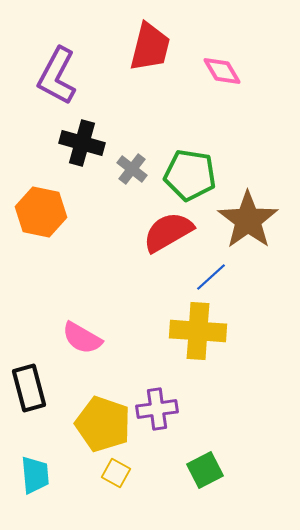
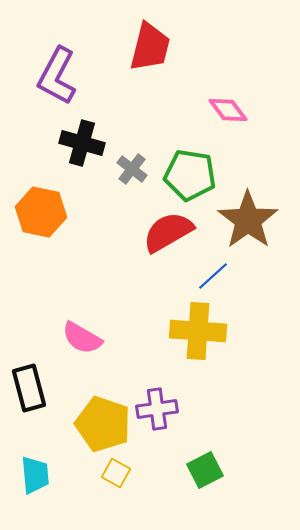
pink diamond: moved 6 px right, 39 px down; rotated 6 degrees counterclockwise
blue line: moved 2 px right, 1 px up
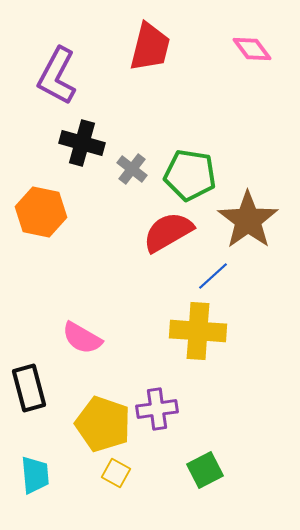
pink diamond: moved 24 px right, 61 px up
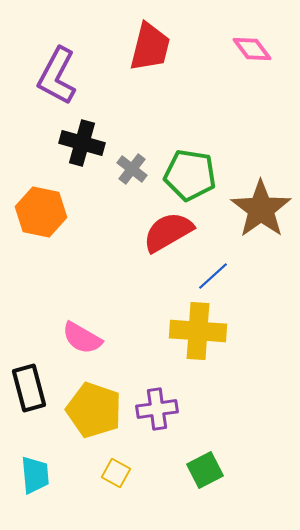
brown star: moved 13 px right, 11 px up
yellow pentagon: moved 9 px left, 14 px up
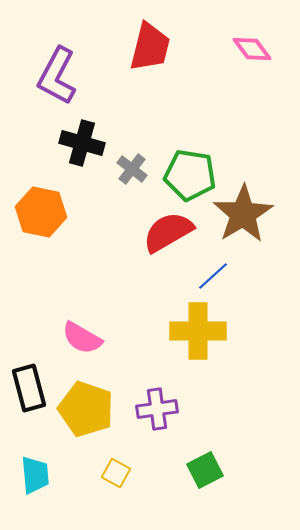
brown star: moved 18 px left, 5 px down; rotated 4 degrees clockwise
yellow cross: rotated 4 degrees counterclockwise
yellow pentagon: moved 8 px left, 1 px up
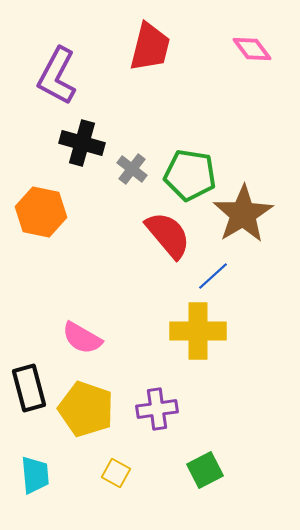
red semicircle: moved 3 px down; rotated 80 degrees clockwise
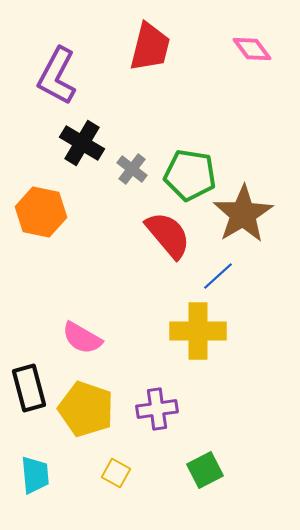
black cross: rotated 15 degrees clockwise
blue line: moved 5 px right
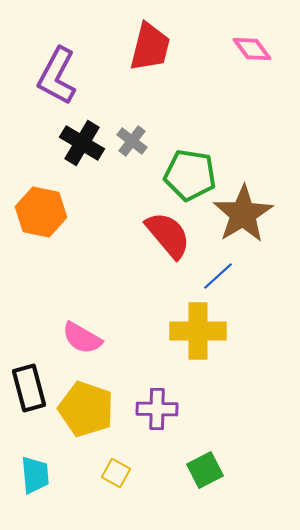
gray cross: moved 28 px up
purple cross: rotated 9 degrees clockwise
